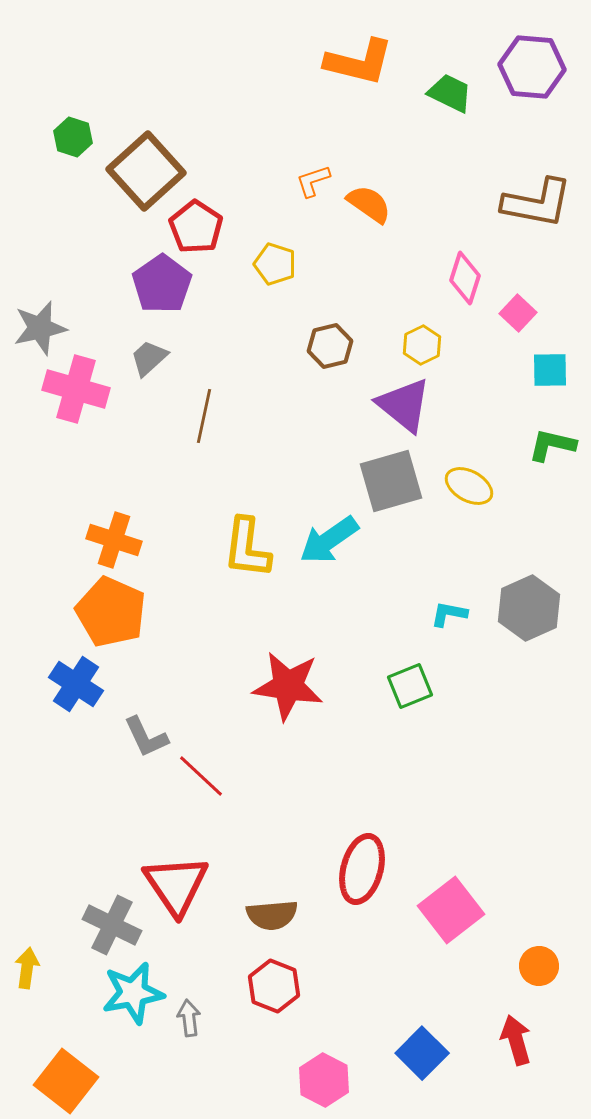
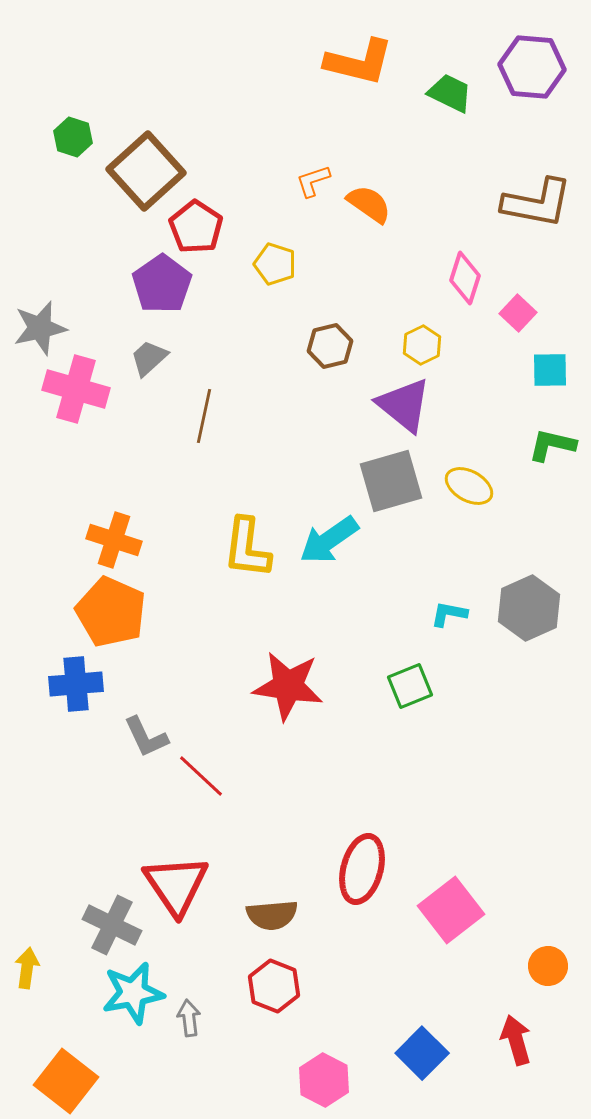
blue cross at (76, 684): rotated 38 degrees counterclockwise
orange circle at (539, 966): moved 9 px right
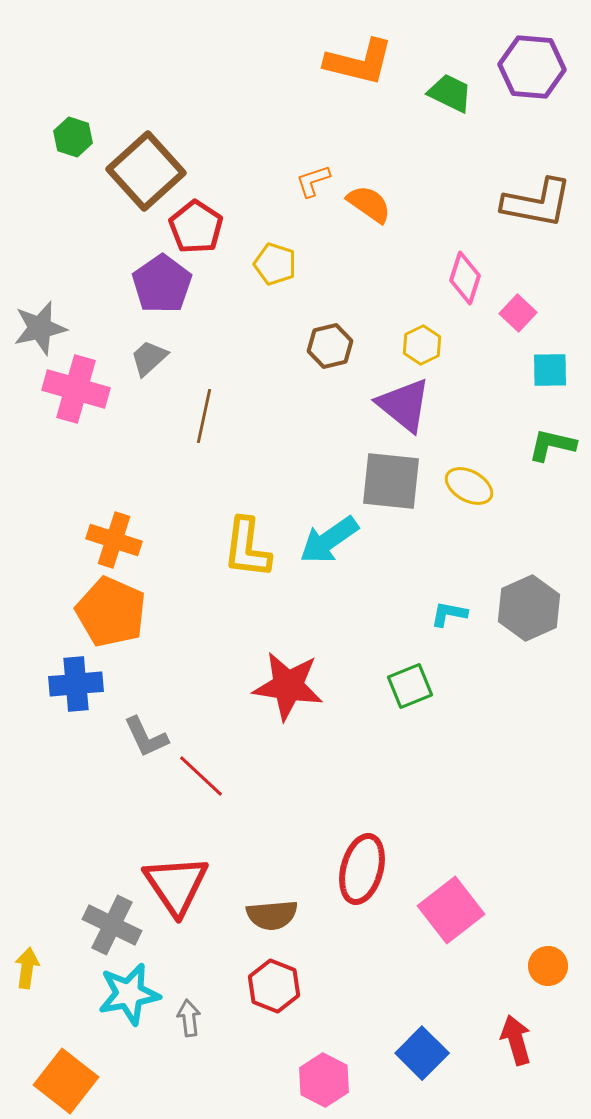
gray square at (391, 481): rotated 22 degrees clockwise
cyan star at (133, 993): moved 4 px left, 1 px down
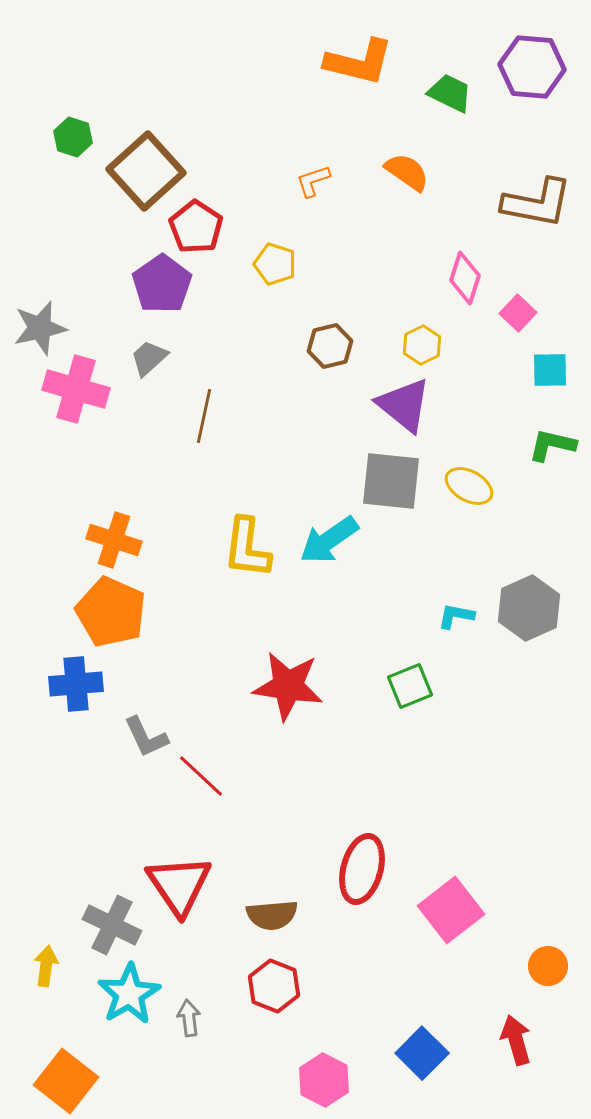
orange semicircle at (369, 204): moved 38 px right, 32 px up
cyan L-shape at (449, 614): moved 7 px right, 2 px down
red triangle at (176, 885): moved 3 px right
yellow arrow at (27, 968): moved 19 px right, 2 px up
cyan star at (129, 994): rotated 20 degrees counterclockwise
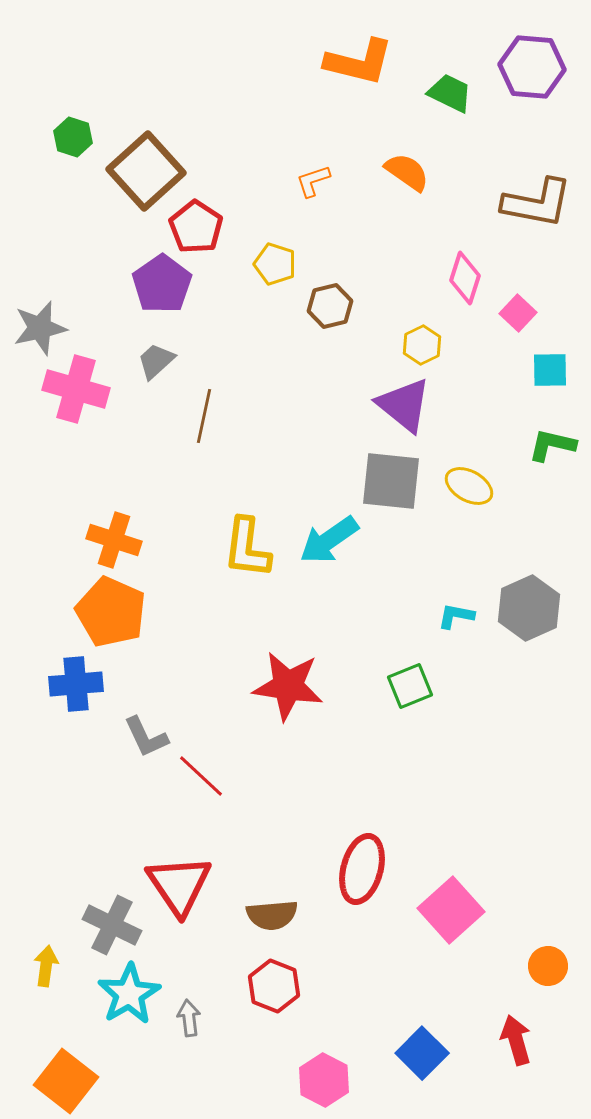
brown hexagon at (330, 346): moved 40 px up
gray trapezoid at (149, 358): moved 7 px right, 3 px down
pink square at (451, 910): rotated 4 degrees counterclockwise
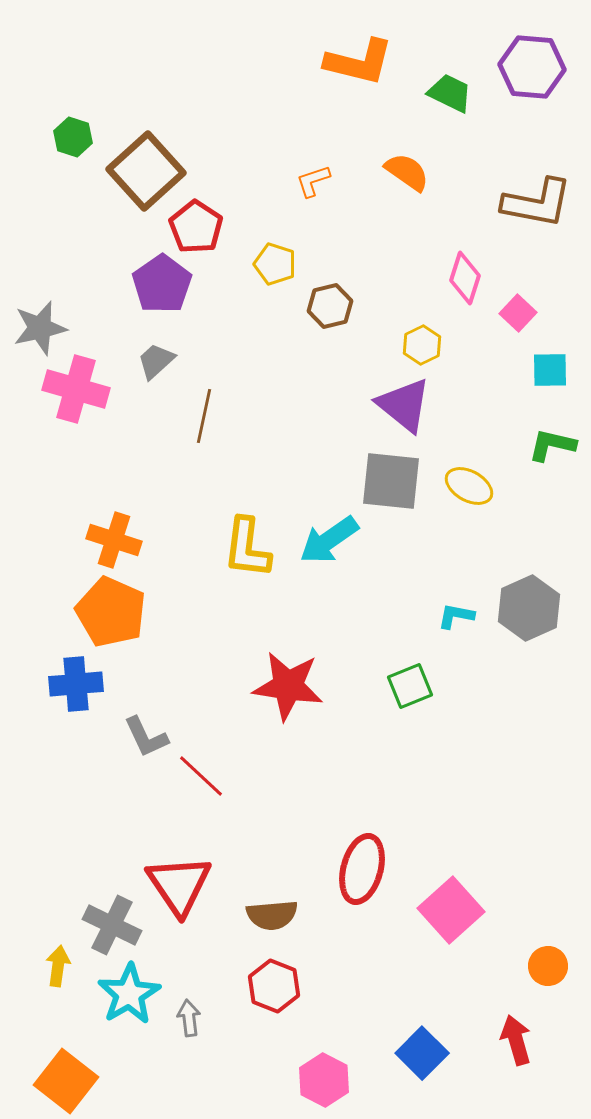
yellow arrow at (46, 966): moved 12 px right
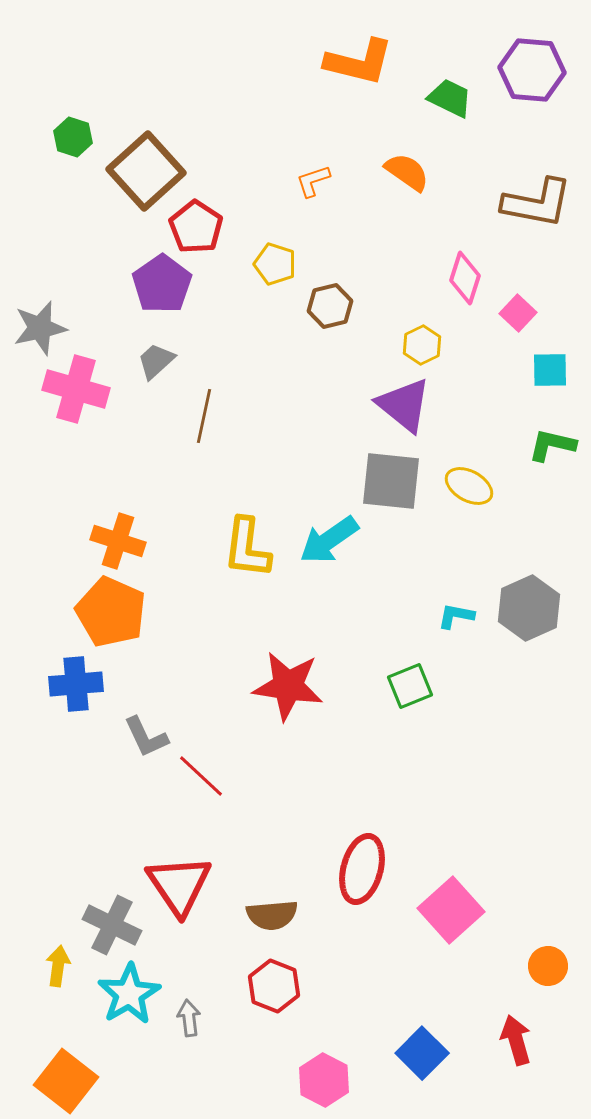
purple hexagon at (532, 67): moved 3 px down
green trapezoid at (450, 93): moved 5 px down
orange cross at (114, 540): moved 4 px right, 1 px down
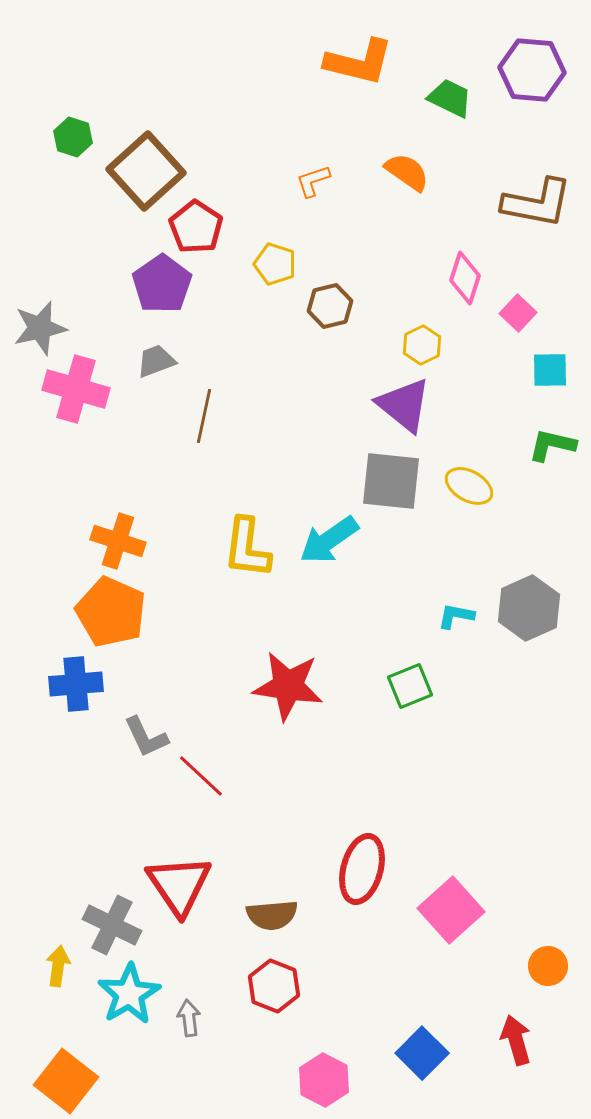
gray trapezoid at (156, 361): rotated 21 degrees clockwise
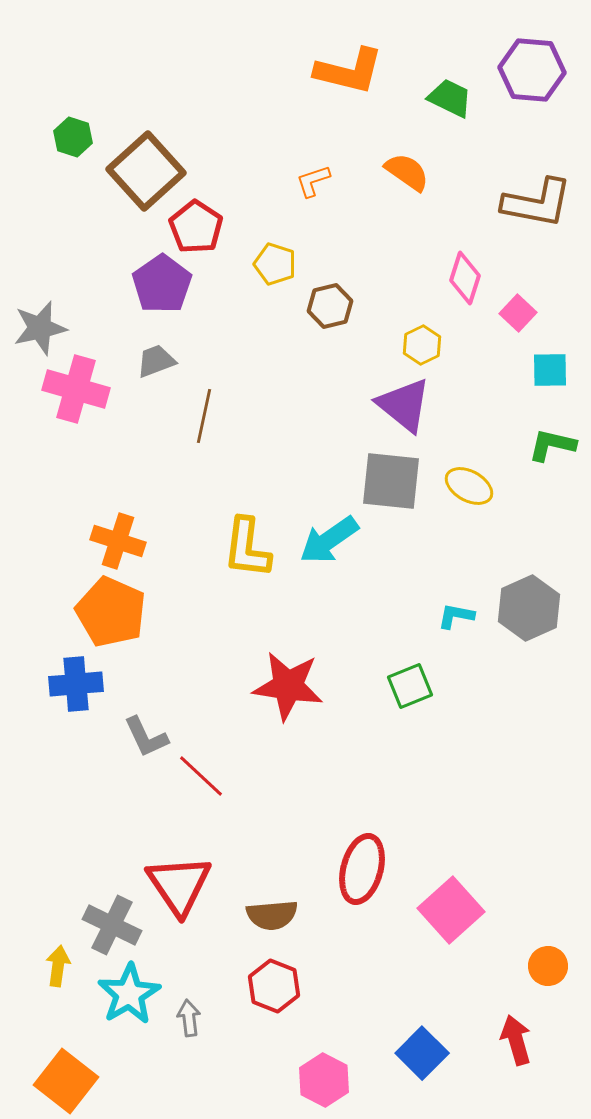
orange L-shape at (359, 62): moved 10 px left, 9 px down
